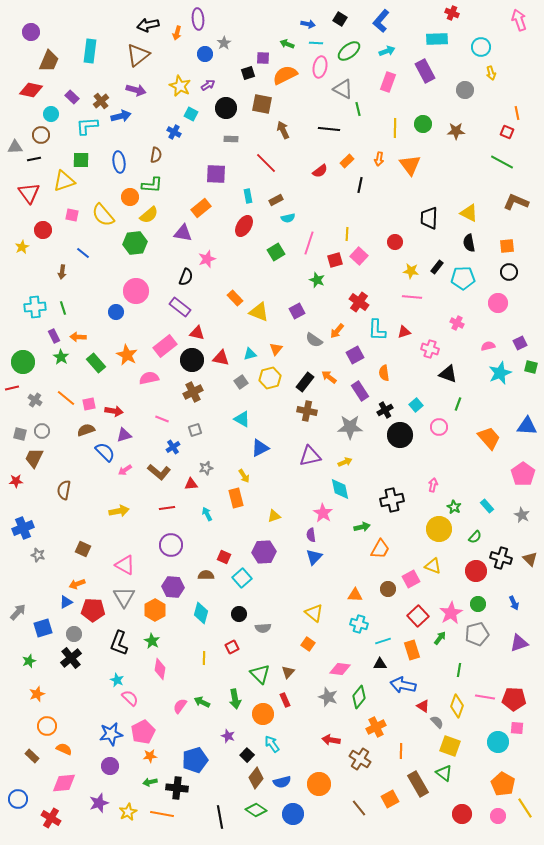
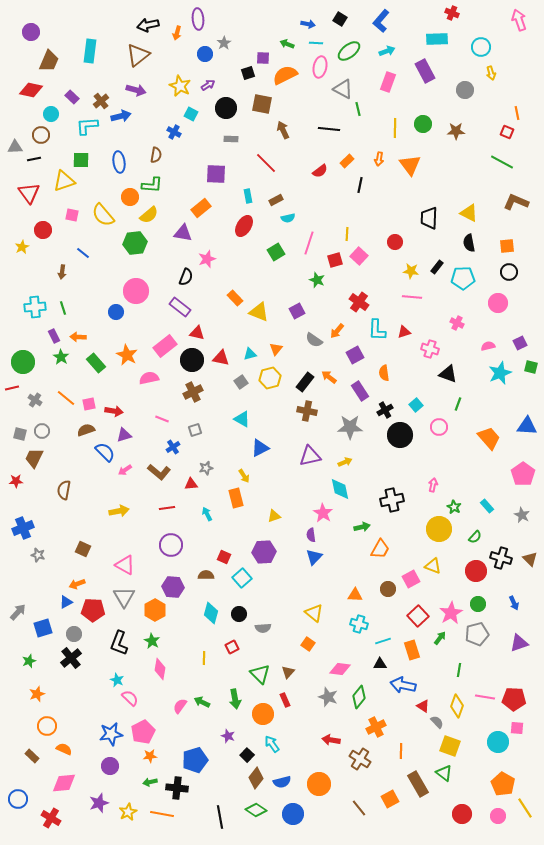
cyan diamond at (201, 613): moved 10 px right
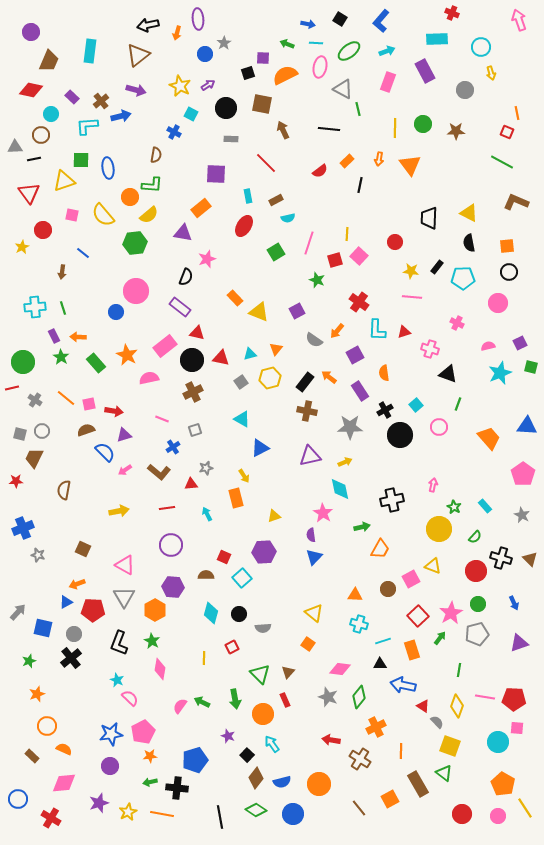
blue ellipse at (119, 162): moved 11 px left, 6 px down
cyan rectangle at (487, 506): moved 2 px left
blue square at (43, 628): rotated 30 degrees clockwise
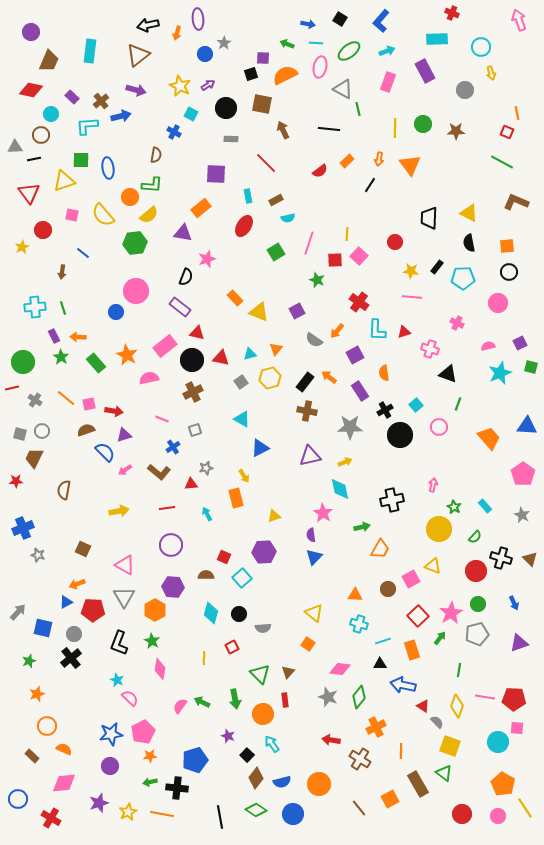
black square at (248, 73): moved 3 px right, 1 px down
black line at (360, 185): moved 10 px right; rotated 21 degrees clockwise
red square at (335, 260): rotated 14 degrees clockwise
red rectangle at (285, 700): rotated 16 degrees clockwise
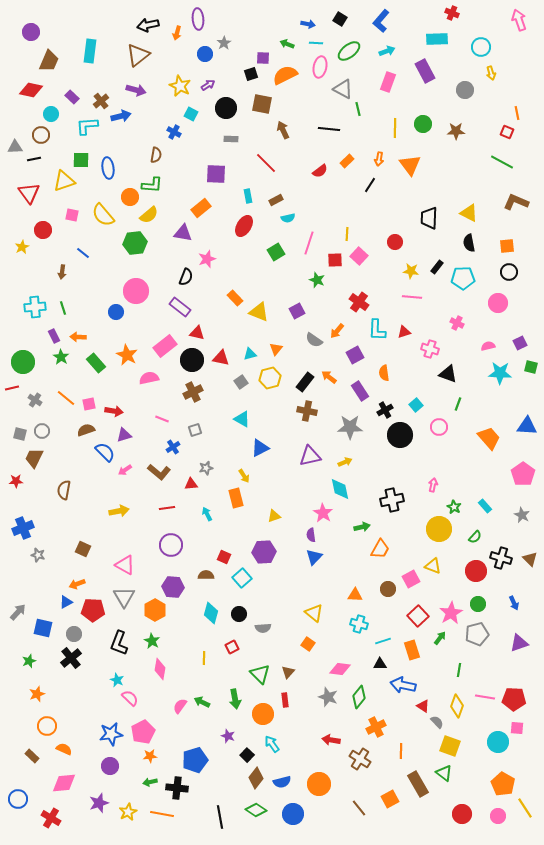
cyan star at (500, 373): rotated 25 degrees clockwise
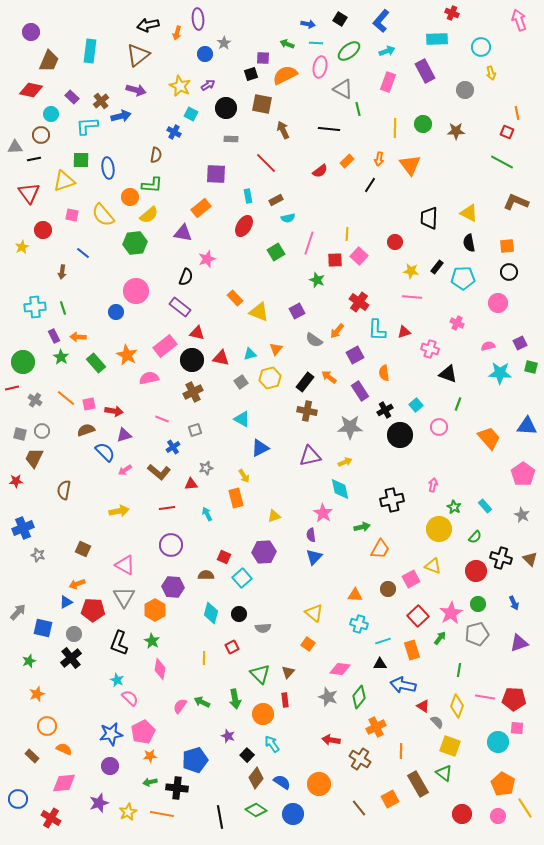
blue semicircle at (282, 782): rotated 132 degrees counterclockwise
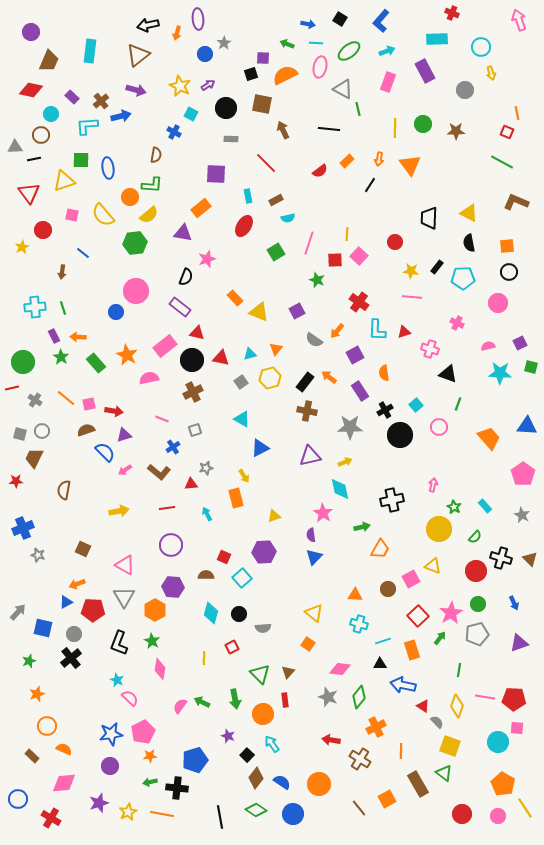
orange square at (390, 799): moved 3 px left
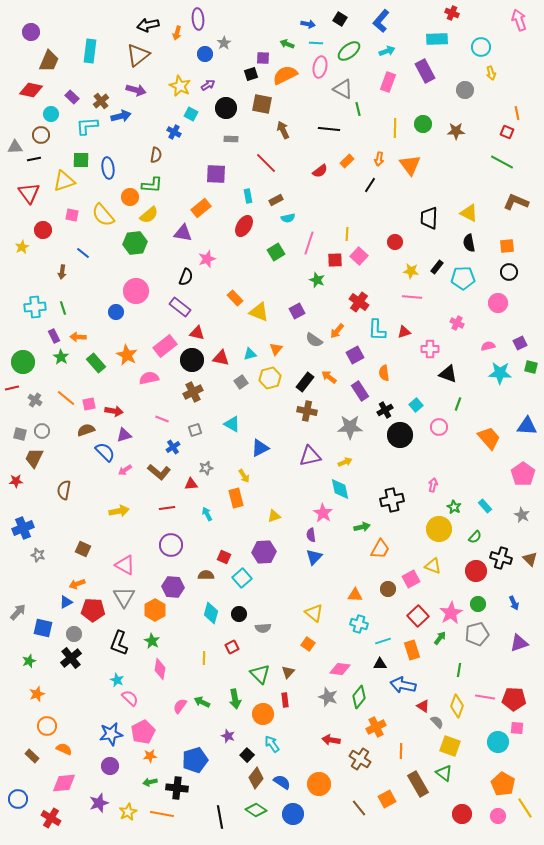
pink cross at (430, 349): rotated 18 degrees counterclockwise
cyan triangle at (242, 419): moved 10 px left, 5 px down
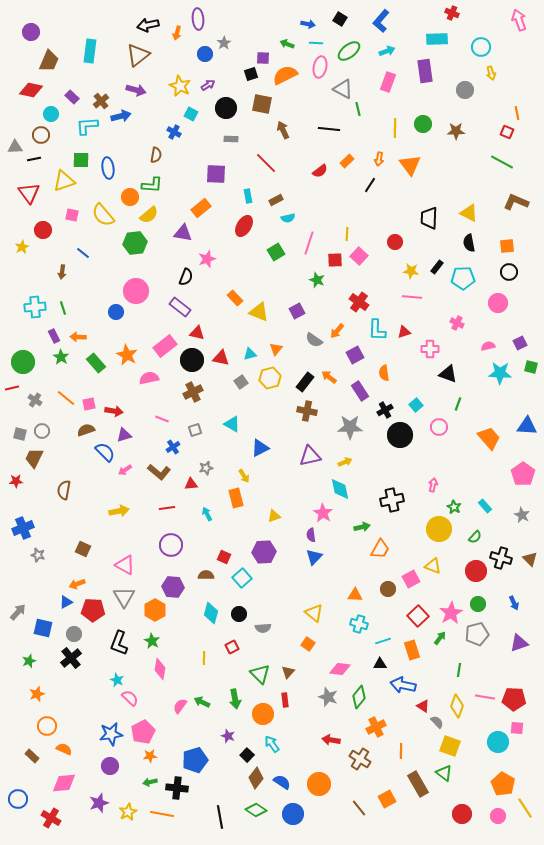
purple rectangle at (425, 71): rotated 20 degrees clockwise
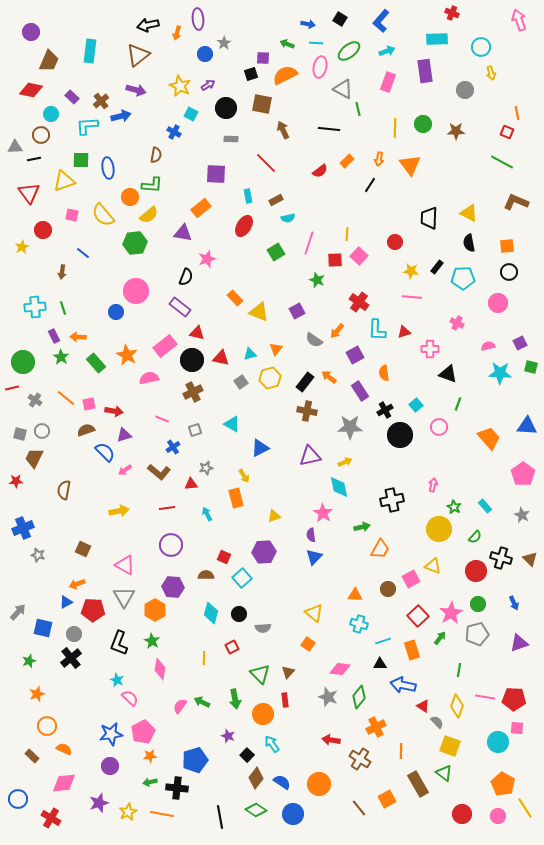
cyan diamond at (340, 489): moved 1 px left, 2 px up
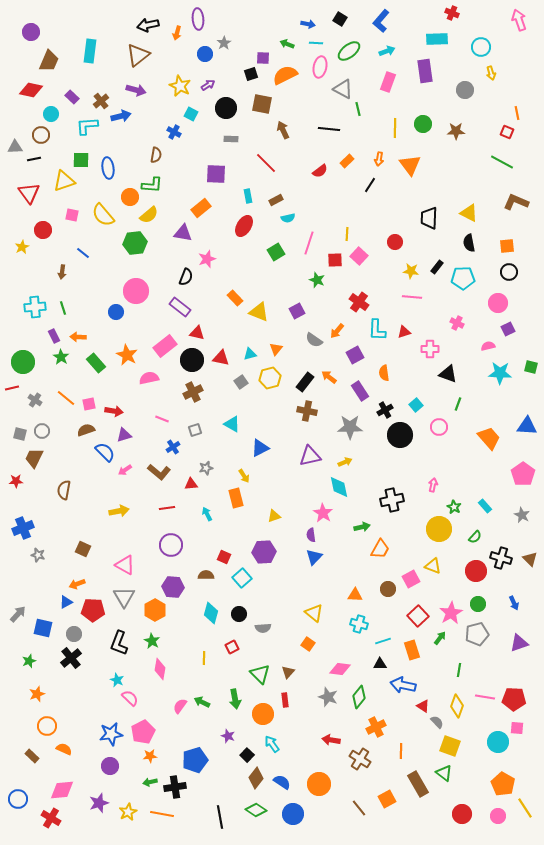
purple square at (520, 343): moved 12 px left, 14 px up
gray arrow at (18, 612): moved 2 px down
pink diamond at (64, 783): moved 2 px left, 7 px down
black cross at (177, 788): moved 2 px left, 1 px up; rotated 15 degrees counterclockwise
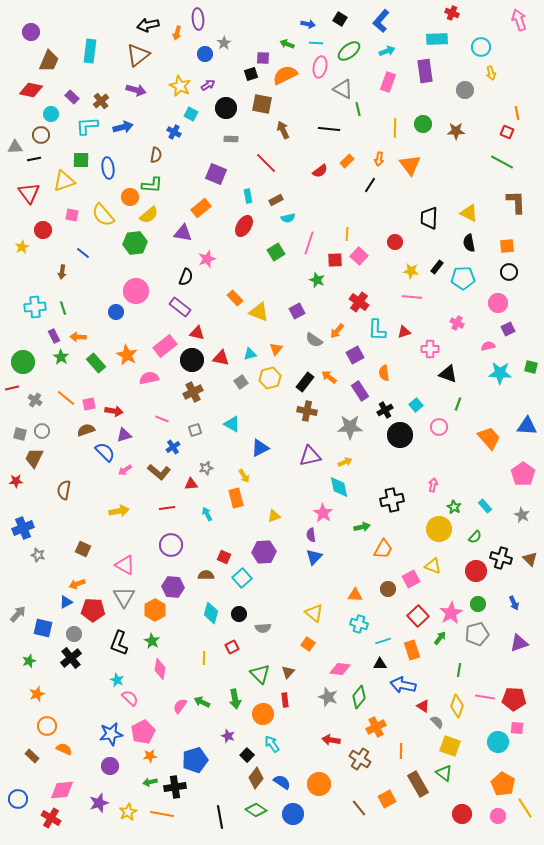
blue arrow at (121, 116): moved 2 px right, 11 px down
purple square at (216, 174): rotated 20 degrees clockwise
brown L-shape at (516, 202): rotated 65 degrees clockwise
orange trapezoid at (380, 549): moved 3 px right
